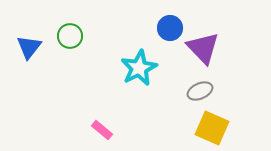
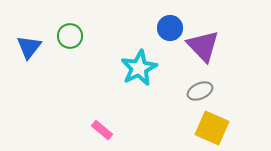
purple triangle: moved 2 px up
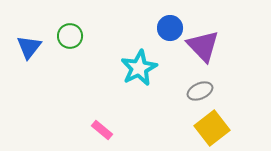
yellow square: rotated 28 degrees clockwise
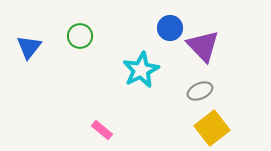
green circle: moved 10 px right
cyan star: moved 2 px right, 2 px down
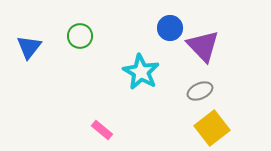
cyan star: moved 2 px down; rotated 15 degrees counterclockwise
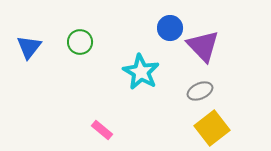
green circle: moved 6 px down
